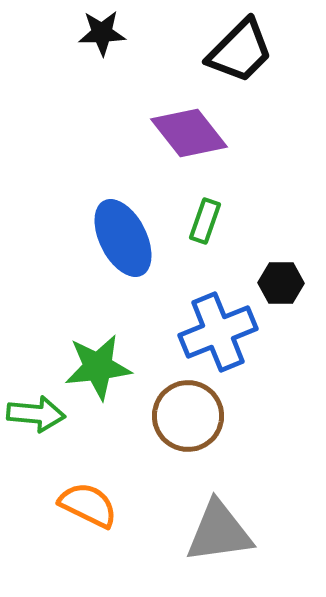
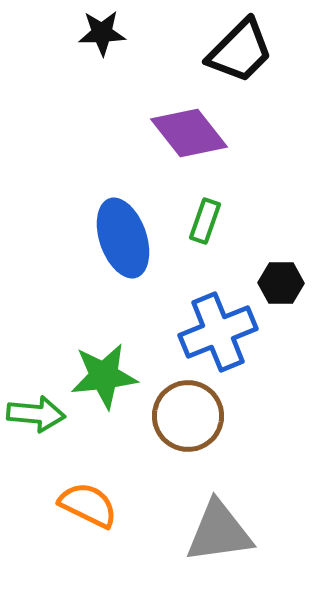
blue ellipse: rotated 8 degrees clockwise
green star: moved 6 px right, 9 px down
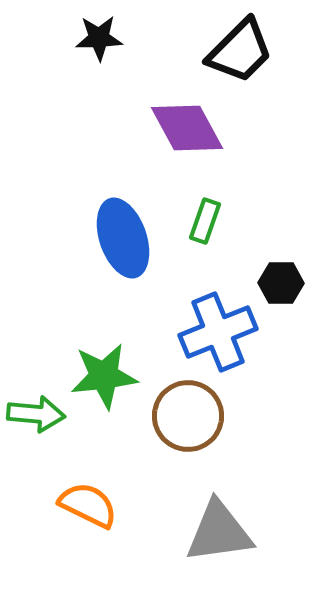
black star: moved 3 px left, 5 px down
purple diamond: moved 2 px left, 5 px up; rotated 10 degrees clockwise
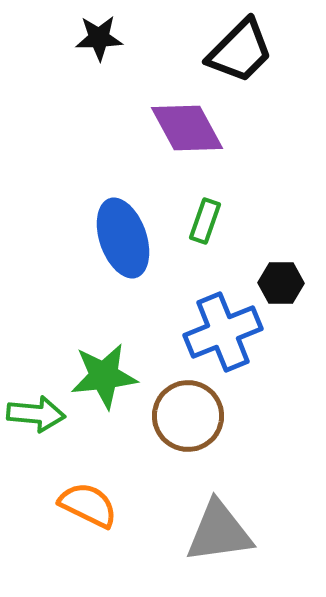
blue cross: moved 5 px right
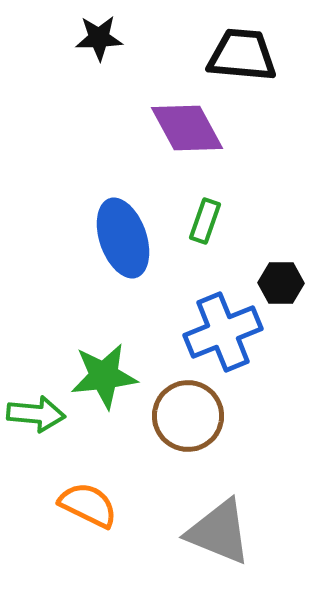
black trapezoid: moved 2 px right, 4 px down; rotated 130 degrees counterclockwise
gray triangle: rotated 30 degrees clockwise
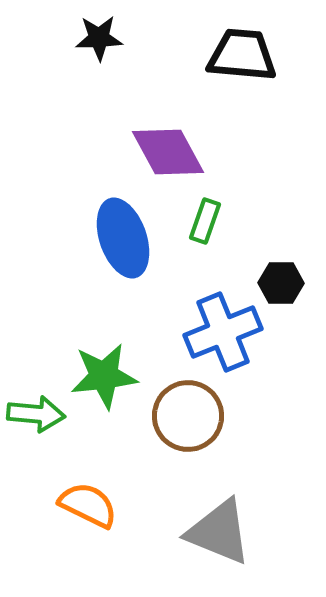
purple diamond: moved 19 px left, 24 px down
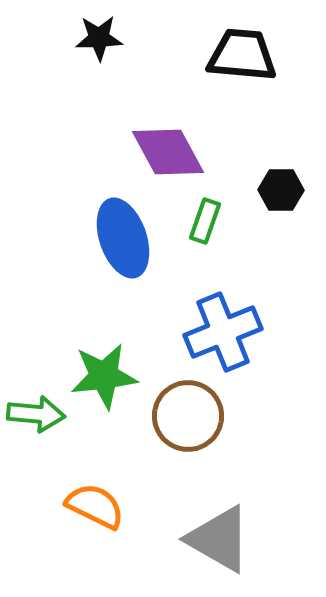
black hexagon: moved 93 px up
orange semicircle: moved 7 px right, 1 px down
gray triangle: moved 7 px down; rotated 8 degrees clockwise
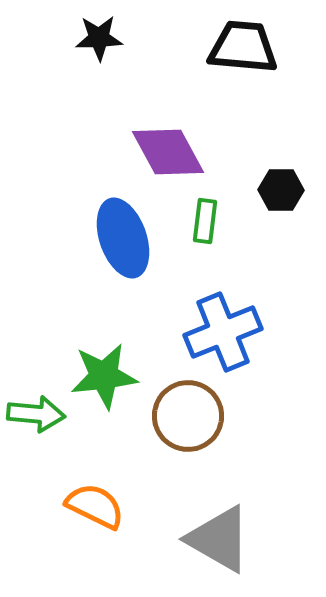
black trapezoid: moved 1 px right, 8 px up
green rectangle: rotated 12 degrees counterclockwise
